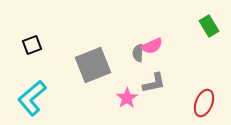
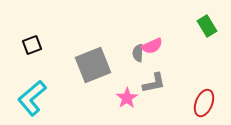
green rectangle: moved 2 px left
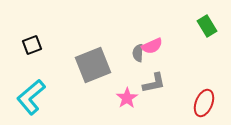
cyan L-shape: moved 1 px left, 1 px up
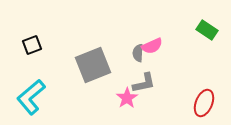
green rectangle: moved 4 px down; rotated 25 degrees counterclockwise
gray L-shape: moved 10 px left
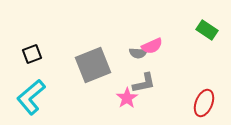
black square: moved 9 px down
gray semicircle: rotated 90 degrees counterclockwise
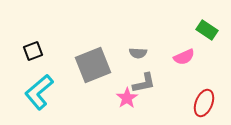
pink semicircle: moved 32 px right, 11 px down
black square: moved 1 px right, 3 px up
cyan L-shape: moved 8 px right, 5 px up
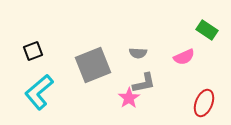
pink star: moved 2 px right
